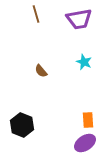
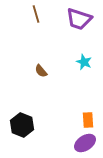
purple trapezoid: rotated 28 degrees clockwise
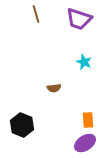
brown semicircle: moved 13 px right, 17 px down; rotated 56 degrees counterclockwise
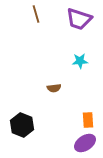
cyan star: moved 4 px left, 1 px up; rotated 28 degrees counterclockwise
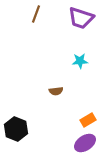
brown line: rotated 36 degrees clockwise
purple trapezoid: moved 2 px right, 1 px up
brown semicircle: moved 2 px right, 3 px down
orange rectangle: rotated 63 degrees clockwise
black hexagon: moved 6 px left, 4 px down
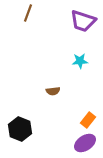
brown line: moved 8 px left, 1 px up
purple trapezoid: moved 2 px right, 3 px down
brown semicircle: moved 3 px left
orange rectangle: rotated 21 degrees counterclockwise
black hexagon: moved 4 px right
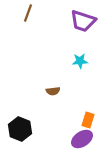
orange rectangle: rotated 21 degrees counterclockwise
purple ellipse: moved 3 px left, 4 px up
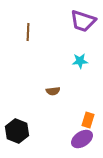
brown line: moved 19 px down; rotated 18 degrees counterclockwise
black hexagon: moved 3 px left, 2 px down
